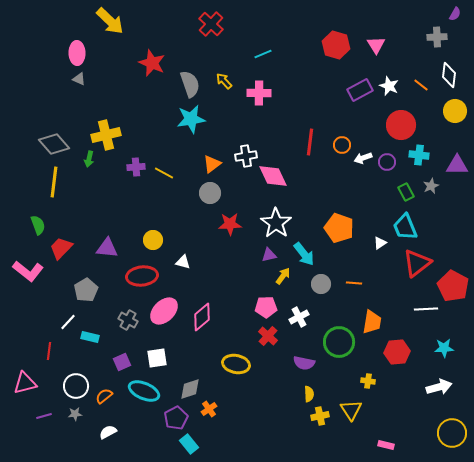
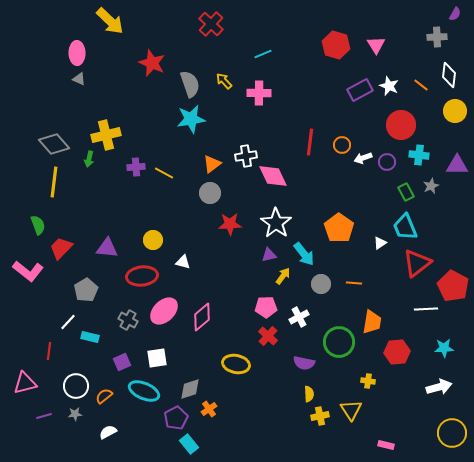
orange pentagon at (339, 228): rotated 16 degrees clockwise
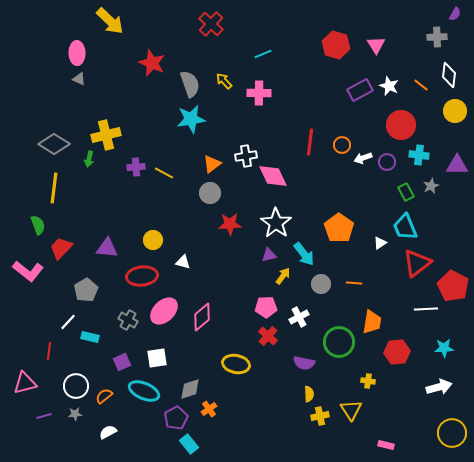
gray diamond at (54, 144): rotated 16 degrees counterclockwise
yellow line at (54, 182): moved 6 px down
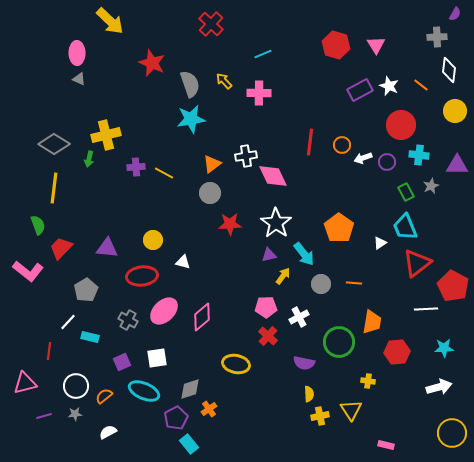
white diamond at (449, 75): moved 5 px up
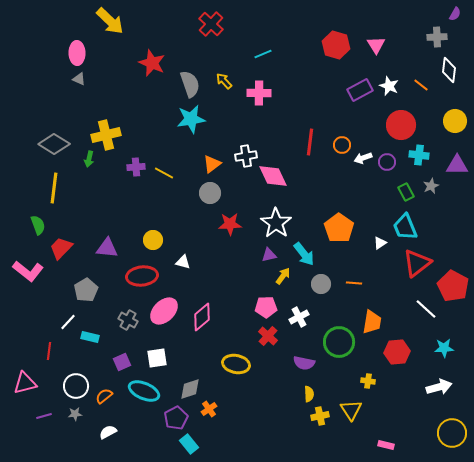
yellow circle at (455, 111): moved 10 px down
white line at (426, 309): rotated 45 degrees clockwise
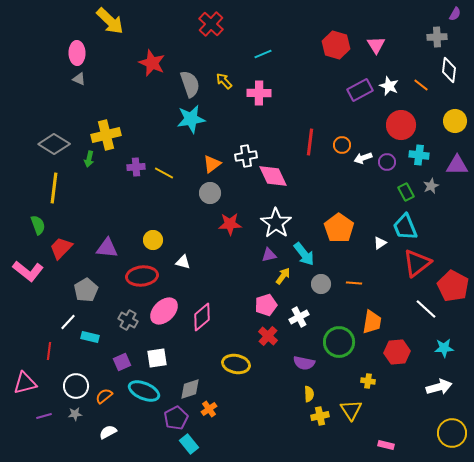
pink pentagon at (266, 307): moved 2 px up; rotated 15 degrees counterclockwise
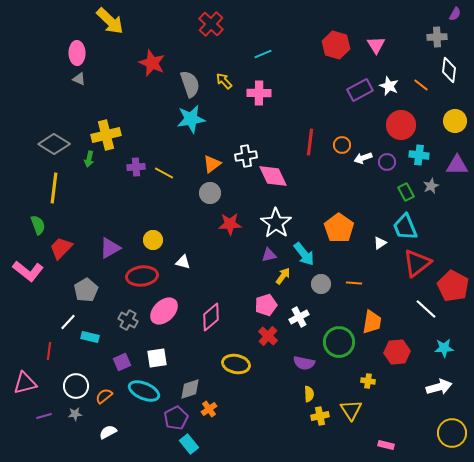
purple triangle at (107, 248): moved 3 px right; rotated 35 degrees counterclockwise
pink diamond at (202, 317): moved 9 px right
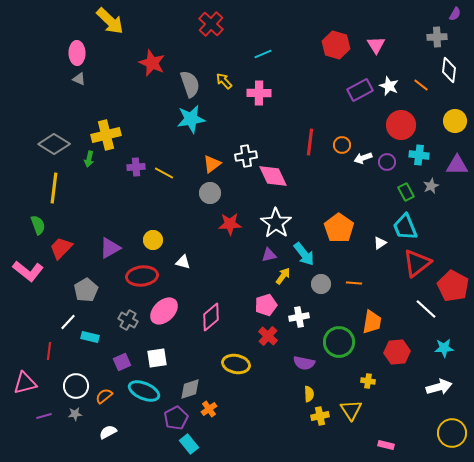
white cross at (299, 317): rotated 18 degrees clockwise
